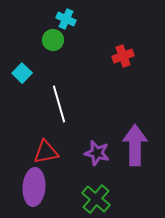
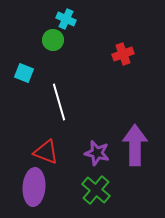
red cross: moved 2 px up
cyan square: moved 2 px right; rotated 24 degrees counterclockwise
white line: moved 2 px up
red triangle: rotated 32 degrees clockwise
green cross: moved 9 px up
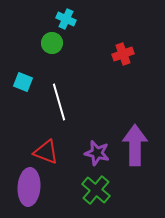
green circle: moved 1 px left, 3 px down
cyan square: moved 1 px left, 9 px down
purple ellipse: moved 5 px left
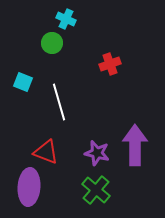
red cross: moved 13 px left, 10 px down
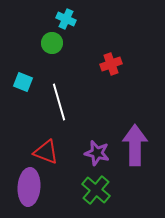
red cross: moved 1 px right
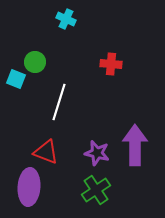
green circle: moved 17 px left, 19 px down
red cross: rotated 25 degrees clockwise
cyan square: moved 7 px left, 3 px up
white line: rotated 33 degrees clockwise
green cross: rotated 16 degrees clockwise
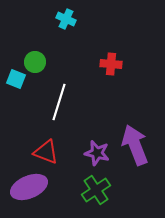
purple arrow: rotated 21 degrees counterclockwise
purple ellipse: rotated 63 degrees clockwise
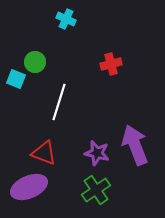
red cross: rotated 20 degrees counterclockwise
red triangle: moved 2 px left, 1 px down
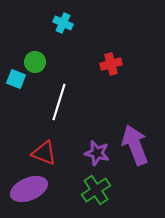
cyan cross: moved 3 px left, 4 px down
purple ellipse: moved 2 px down
